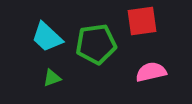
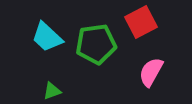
red square: moved 1 px left, 1 px down; rotated 20 degrees counterclockwise
pink semicircle: rotated 48 degrees counterclockwise
green triangle: moved 13 px down
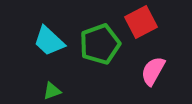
cyan trapezoid: moved 2 px right, 4 px down
green pentagon: moved 4 px right; rotated 12 degrees counterclockwise
pink semicircle: moved 2 px right, 1 px up
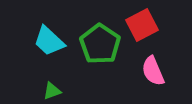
red square: moved 1 px right, 3 px down
green pentagon: rotated 18 degrees counterclockwise
pink semicircle: rotated 52 degrees counterclockwise
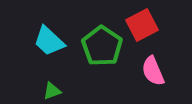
green pentagon: moved 2 px right, 2 px down
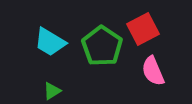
red square: moved 1 px right, 4 px down
cyan trapezoid: moved 1 px right, 1 px down; rotated 12 degrees counterclockwise
green triangle: rotated 12 degrees counterclockwise
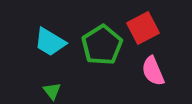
red square: moved 1 px up
green pentagon: moved 1 px up; rotated 6 degrees clockwise
green triangle: rotated 36 degrees counterclockwise
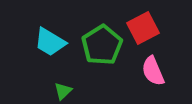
green triangle: moved 11 px right; rotated 24 degrees clockwise
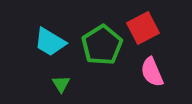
pink semicircle: moved 1 px left, 1 px down
green triangle: moved 2 px left, 7 px up; rotated 18 degrees counterclockwise
